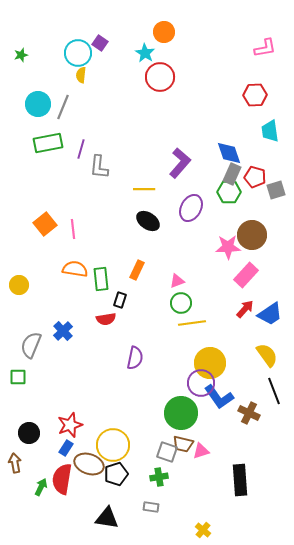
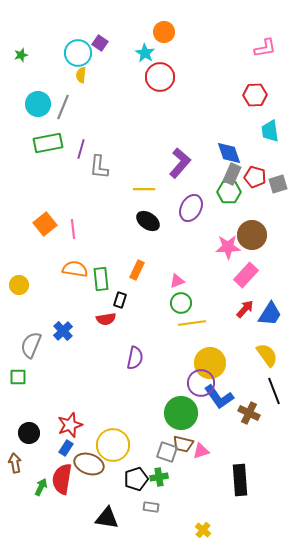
gray square at (276, 190): moved 2 px right, 6 px up
blue trapezoid at (270, 314): rotated 24 degrees counterclockwise
black pentagon at (116, 474): moved 20 px right, 5 px down
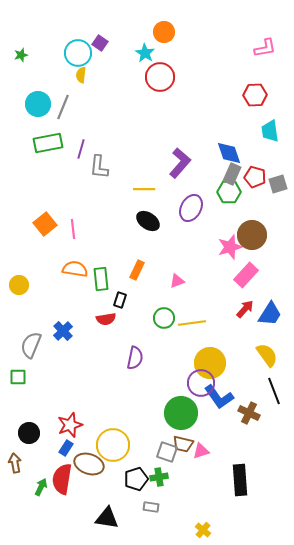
pink star at (228, 247): moved 2 px right; rotated 15 degrees counterclockwise
green circle at (181, 303): moved 17 px left, 15 px down
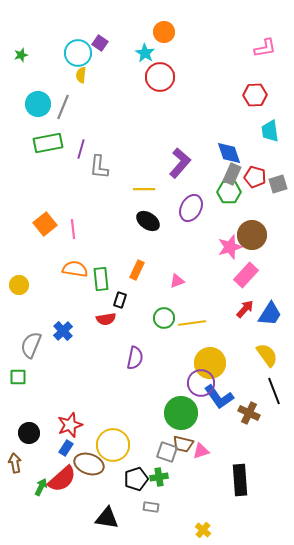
red semicircle at (62, 479): rotated 140 degrees counterclockwise
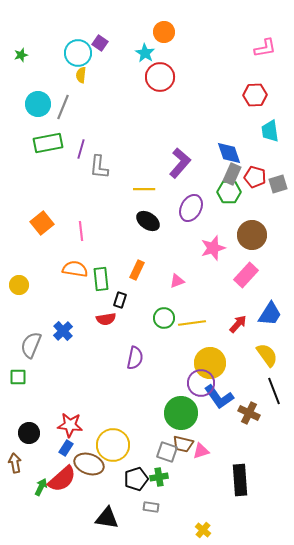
orange square at (45, 224): moved 3 px left, 1 px up
pink line at (73, 229): moved 8 px right, 2 px down
pink star at (230, 247): moved 17 px left, 1 px down
red arrow at (245, 309): moved 7 px left, 15 px down
red star at (70, 425): rotated 25 degrees clockwise
